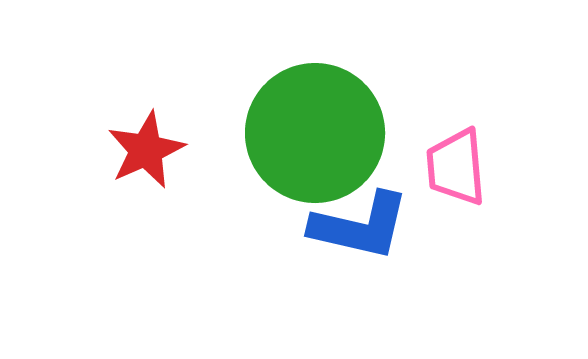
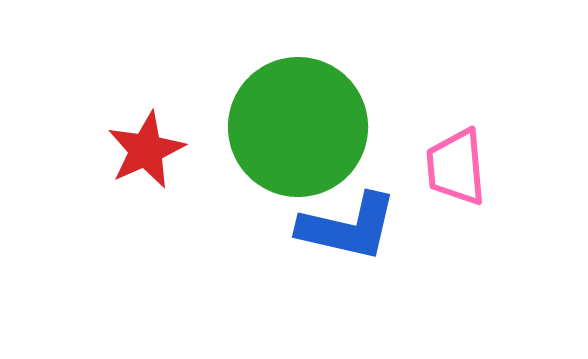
green circle: moved 17 px left, 6 px up
blue L-shape: moved 12 px left, 1 px down
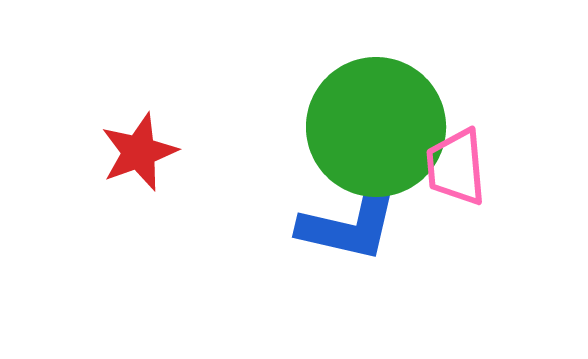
green circle: moved 78 px right
red star: moved 7 px left, 2 px down; rotated 4 degrees clockwise
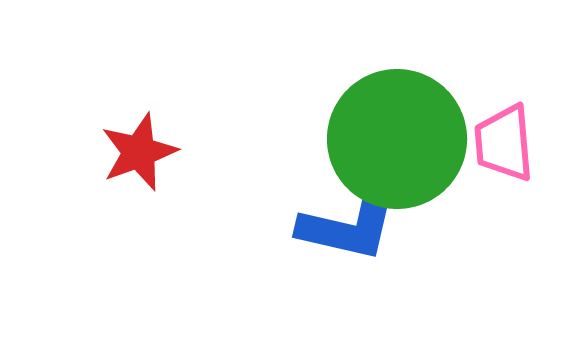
green circle: moved 21 px right, 12 px down
pink trapezoid: moved 48 px right, 24 px up
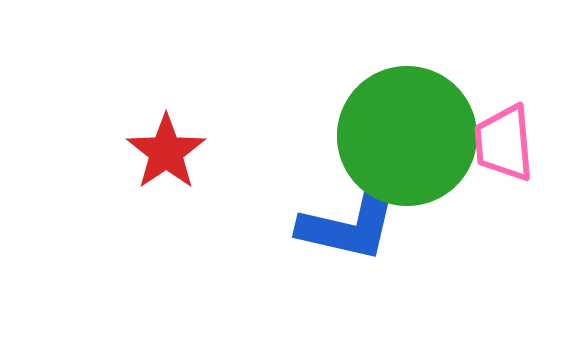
green circle: moved 10 px right, 3 px up
red star: moved 27 px right; rotated 14 degrees counterclockwise
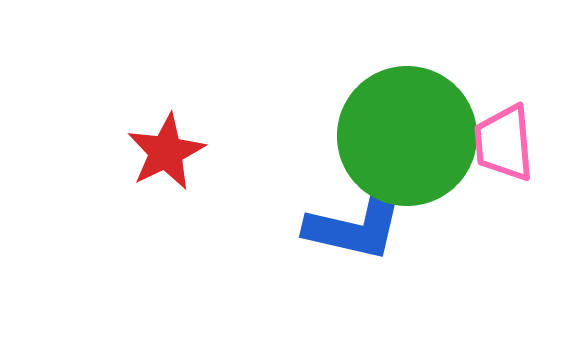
red star: rotated 8 degrees clockwise
blue L-shape: moved 7 px right
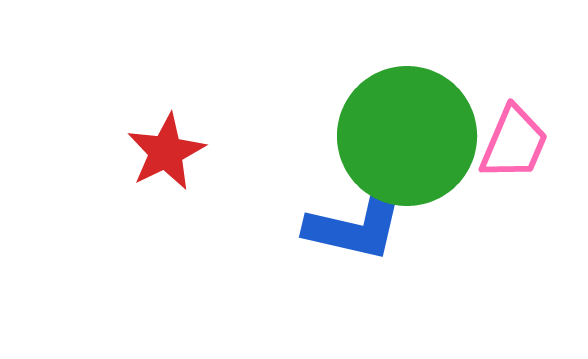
pink trapezoid: moved 10 px right; rotated 152 degrees counterclockwise
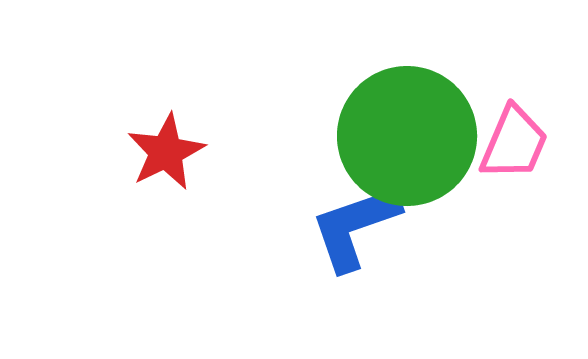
blue L-shape: rotated 148 degrees clockwise
